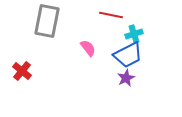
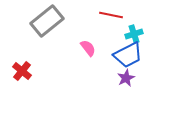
gray rectangle: rotated 40 degrees clockwise
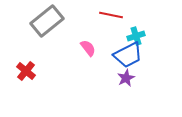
cyan cross: moved 2 px right, 2 px down
red cross: moved 4 px right
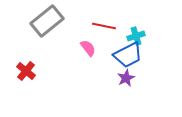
red line: moved 7 px left, 11 px down
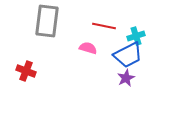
gray rectangle: rotated 44 degrees counterclockwise
pink semicircle: rotated 36 degrees counterclockwise
red cross: rotated 18 degrees counterclockwise
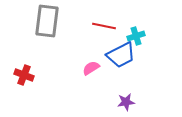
pink semicircle: moved 3 px right, 20 px down; rotated 48 degrees counterclockwise
blue trapezoid: moved 7 px left
red cross: moved 2 px left, 4 px down
purple star: moved 24 px down; rotated 18 degrees clockwise
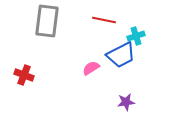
red line: moved 6 px up
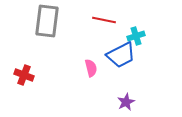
pink semicircle: rotated 108 degrees clockwise
purple star: rotated 18 degrees counterclockwise
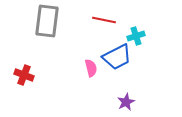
blue trapezoid: moved 4 px left, 2 px down
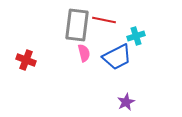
gray rectangle: moved 30 px right, 4 px down
pink semicircle: moved 7 px left, 15 px up
red cross: moved 2 px right, 15 px up
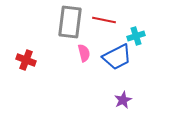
gray rectangle: moved 7 px left, 3 px up
purple star: moved 3 px left, 2 px up
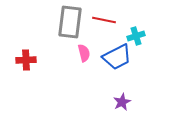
red cross: rotated 24 degrees counterclockwise
purple star: moved 1 px left, 2 px down
